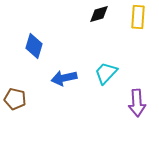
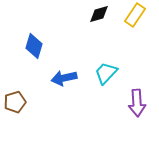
yellow rectangle: moved 3 px left, 2 px up; rotated 30 degrees clockwise
brown pentagon: moved 3 px down; rotated 30 degrees counterclockwise
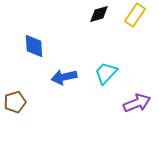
blue diamond: rotated 20 degrees counterclockwise
blue arrow: moved 1 px up
purple arrow: rotated 108 degrees counterclockwise
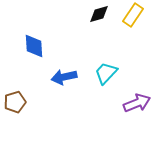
yellow rectangle: moved 2 px left
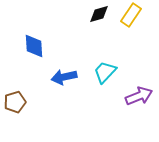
yellow rectangle: moved 2 px left
cyan trapezoid: moved 1 px left, 1 px up
purple arrow: moved 2 px right, 7 px up
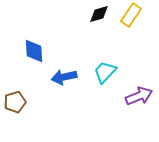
blue diamond: moved 5 px down
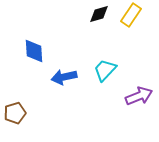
cyan trapezoid: moved 2 px up
brown pentagon: moved 11 px down
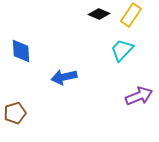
black diamond: rotated 40 degrees clockwise
blue diamond: moved 13 px left
cyan trapezoid: moved 17 px right, 20 px up
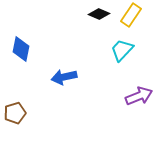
blue diamond: moved 2 px up; rotated 15 degrees clockwise
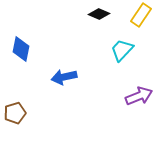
yellow rectangle: moved 10 px right
